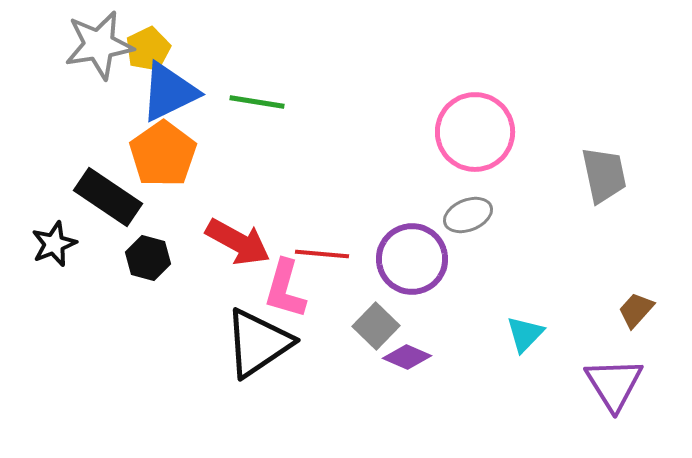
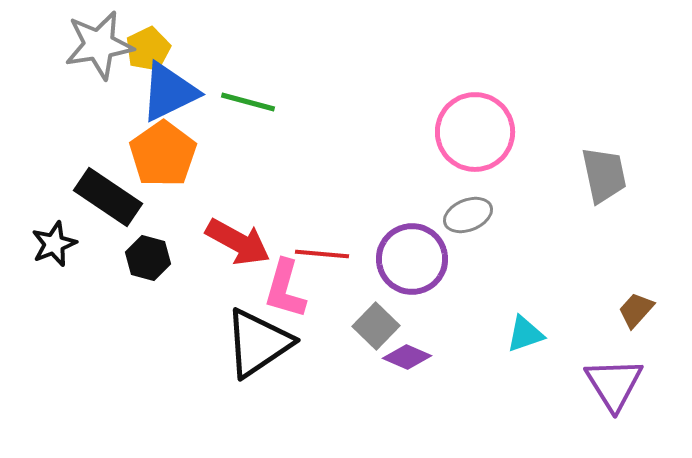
green line: moved 9 px left; rotated 6 degrees clockwise
cyan triangle: rotated 27 degrees clockwise
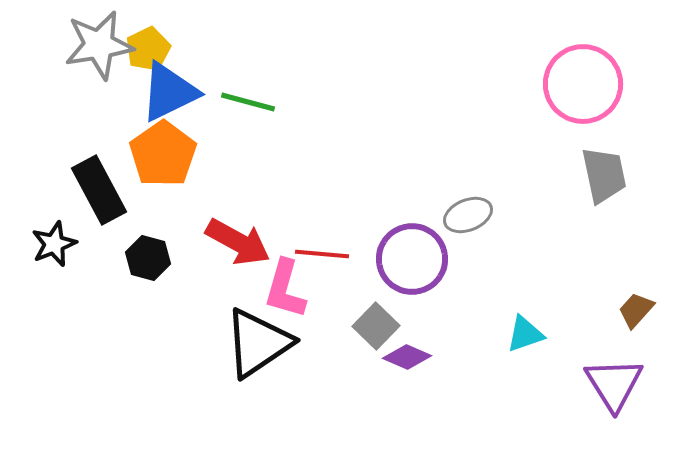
pink circle: moved 108 px right, 48 px up
black rectangle: moved 9 px left, 7 px up; rotated 28 degrees clockwise
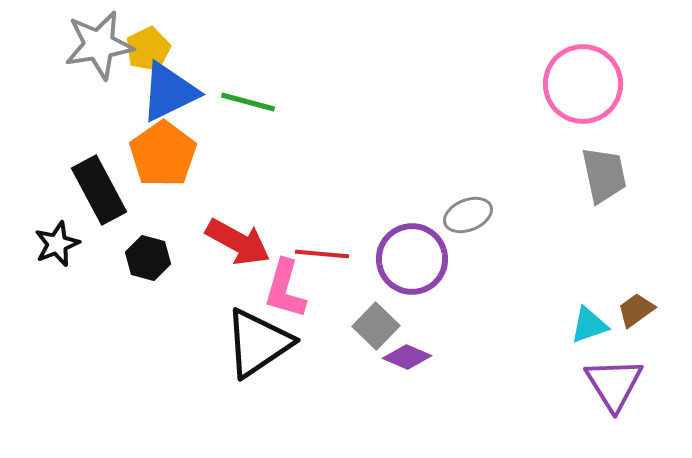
black star: moved 3 px right
brown trapezoid: rotated 12 degrees clockwise
cyan triangle: moved 64 px right, 9 px up
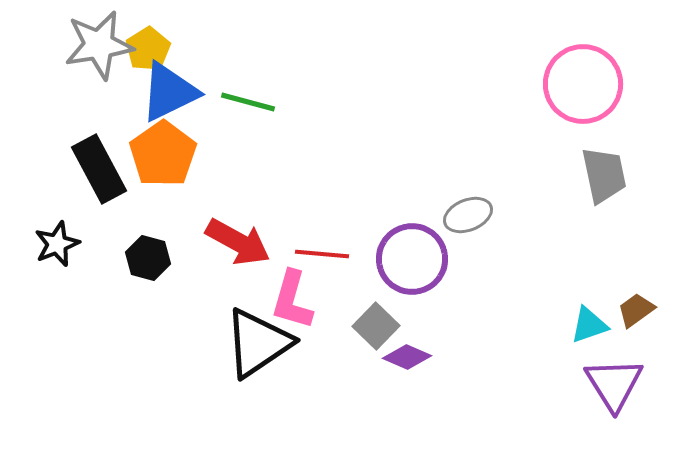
yellow pentagon: rotated 6 degrees counterclockwise
black rectangle: moved 21 px up
pink L-shape: moved 7 px right, 11 px down
